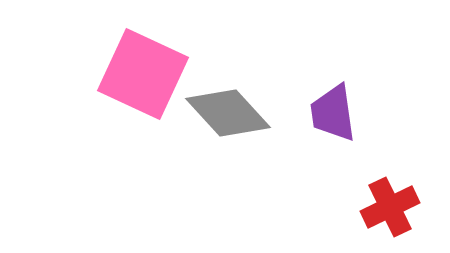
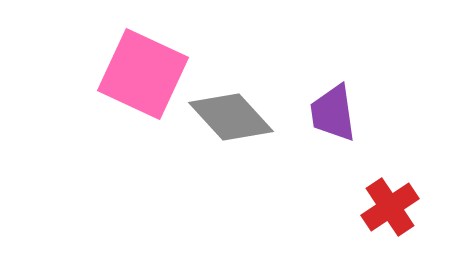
gray diamond: moved 3 px right, 4 px down
red cross: rotated 8 degrees counterclockwise
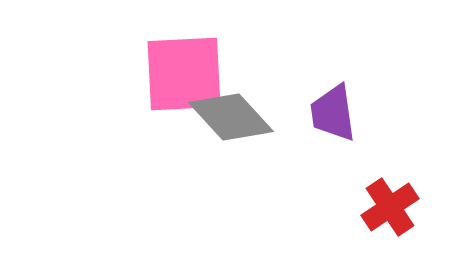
pink square: moved 41 px right; rotated 28 degrees counterclockwise
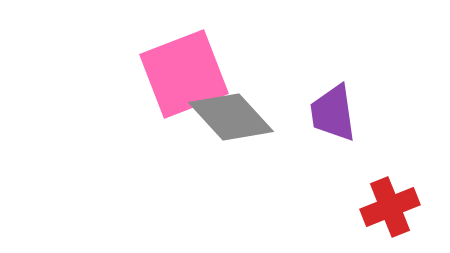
pink square: rotated 18 degrees counterclockwise
red cross: rotated 12 degrees clockwise
